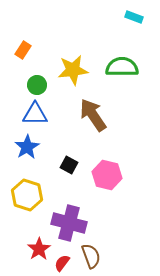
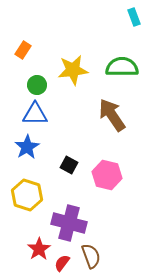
cyan rectangle: rotated 48 degrees clockwise
brown arrow: moved 19 px right
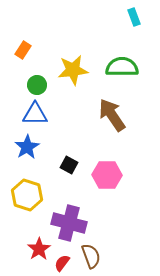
pink hexagon: rotated 12 degrees counterclockwise
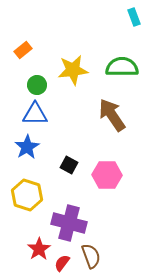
orange rectangle: rotated 18 degrees clockwise
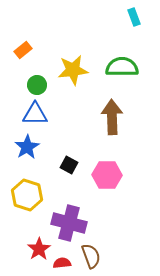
brown arrow: moved 2 px down; rotated 32 degrees clockwise
red semicircle: rotated 48 degrees clockwise
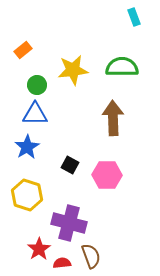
brown arrow: moved 1 px right, 1 px down
black square: moved 1 px right
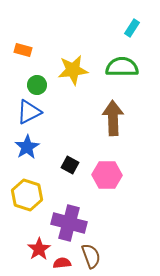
cyan rectangle: moved 2 px left, 11 px down; rotated 54 degrees clockwise
orange rectangle: rotated 54 degrees clockwise
blue triangle: moved 6 px left, 2 px up; rotated 28 degrees counterclockwise
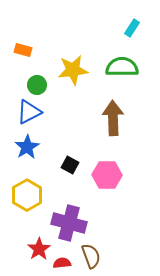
yellow hexagon: rotated 12 degrees clockwise
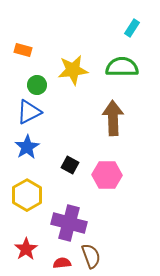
red star: moved 13 px left
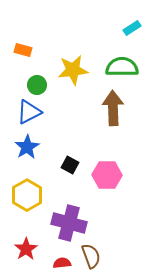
cyan rectangle: rotated 24 degrees clockwise
brown arrow: moved 10 px up
